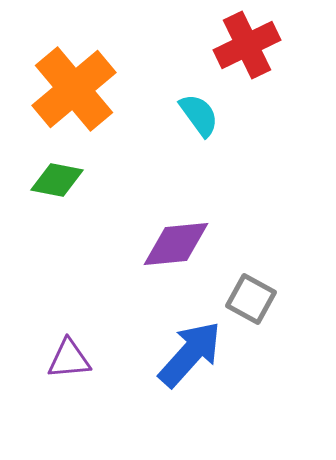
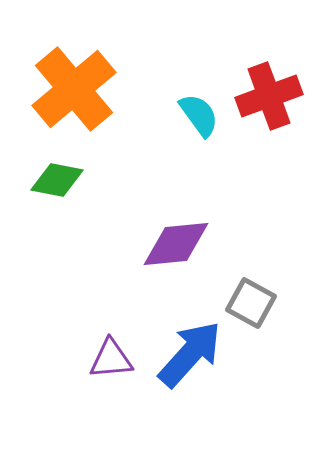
red cross: moved 22 px right, 51 px down; rotated 6 degrees clockwise
gray square: moved 4 px down
purple triangle: moved 42 px right
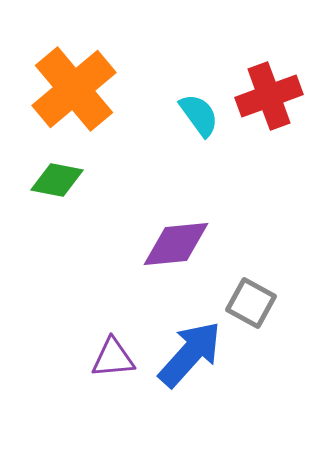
purple triangle: moved 2 px right, 1 px up
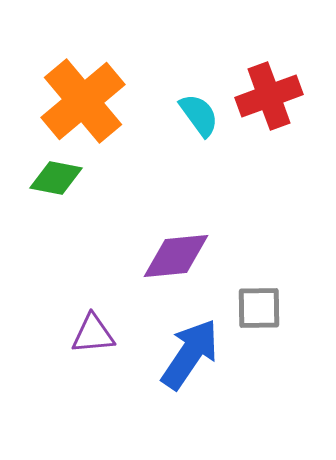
orange cross: moved 9 px right, 12 px down
green diamond: moved 1 px left, 2 px up
purple diamond: moved 12 px down
gray square: moved 8 px right, 5 px down; rotated 30 degrees counterclockwise
blue arrow: rotated 8 degrees counterclockwise
purple triangle: moved 20 px left, 24 px up
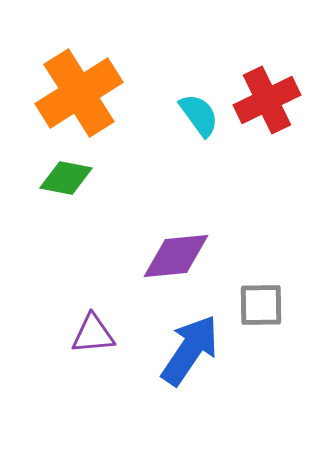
red cross: moved 2 px left, 4 px down; rotated 6 degrees counterclockwise
orange cross: moved 4 px left, 8 px up; rotated 8 degrees clockwise
green diamond: moved 10 px right
gray square: moved 2 px right, 3 px up
blue arrow: moved 4 px up
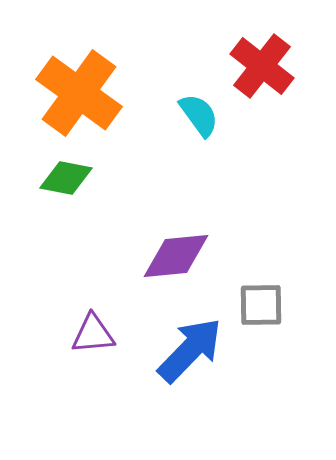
orange cross: rotated 22 degrees counterclockwise
red cross: moved 5 px left, 34 px up; rotated 26 degrees counterclockwise
blue arrow: rotated 10 degrees clockwise
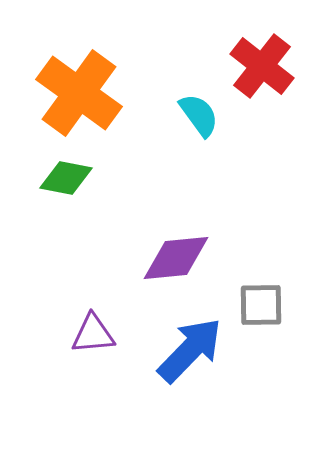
purple diamond: moved 2 px down
